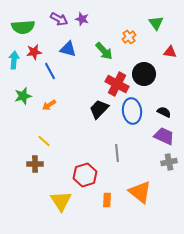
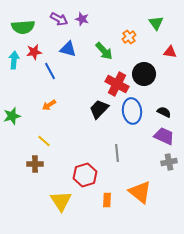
green star: moved 11 px left, 20 px down
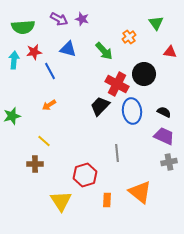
black trapezoid: moved 1 px right, 3 px up
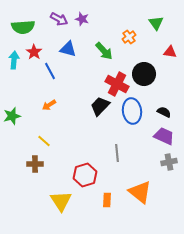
red star: rotated 28 degrees counterclockwise
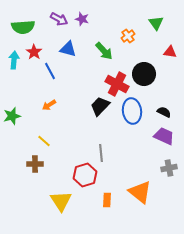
orange cross: moved 1 px left, 1 px up
gray line: moved 16 px left
gray cross: moved 6 px down
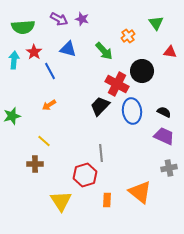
black circle: moved 2 px left, 3 px up
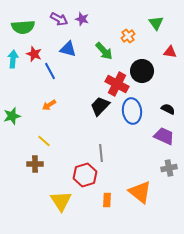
red star: moved 2 px down; rotated 14 degrees counterclockwise
cyan arrow: moved 1 px left, 1 px up
black semicircle: moved 4 px right, 3 px up
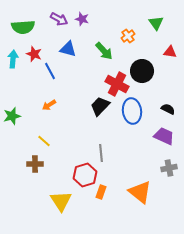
orange rectangle: moved 6 px left, 8 px up; rotated 16 degrees clockwise
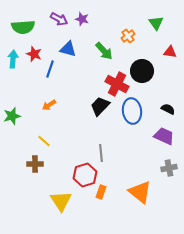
blue line: moved 2 px up; rotated 48 degrees clockwise
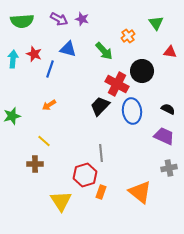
green semicircle: moved 1 px left, 6 px up
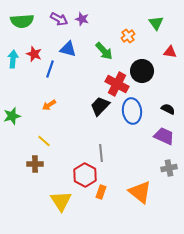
red hexagon: rotated 15 degrees counterclockwise
